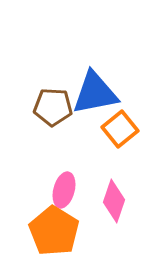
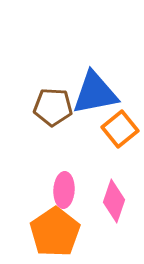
pink ellipse: rotated 12 degrees counterclockwise
orange pentagon: moved 1 px right, 1 px down; rotated 6 degrees clockwise
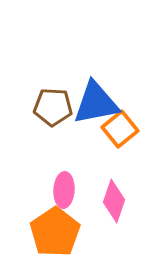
blue triangle: moved 1 px right, 10 px down
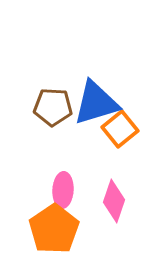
blue triangle: rotated 6 degrees counterclockwise
pink ellipse: moved 1 px left
orange pentagon: moved 1 px left, 3 px up
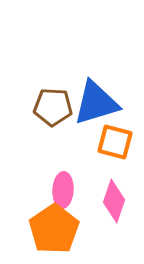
orange square: moved 5 px left, 13 px down; rotated 36 degrees counterclockwise
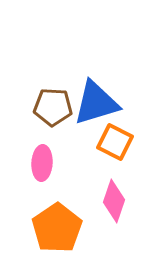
orange square: rotated 12 degrees clockwise
pink ellipse: moved 21 px left, 27 px up
orange pentagon: moved 3 px right, 1 px up
